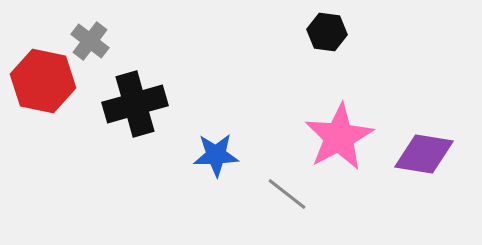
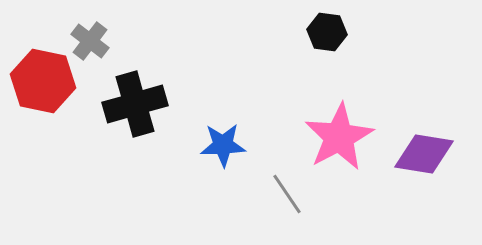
blue star: moved 7 px right, 10 px up
gray line: rotated 18 degrees clockwise
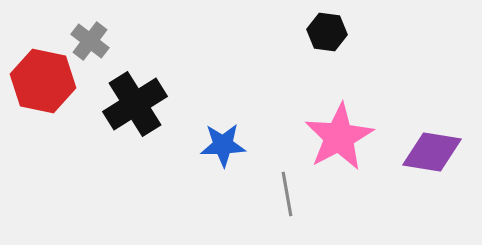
black cross: rotated 16 degrees counterclockwise
purple diamond: moved 8 px right, 2 px up
gray line: rotated 24 degrees clockwise
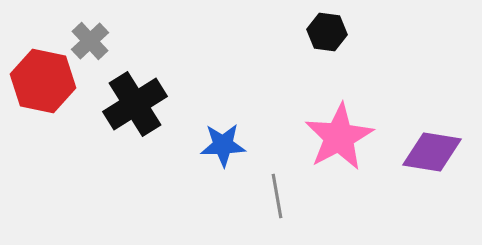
gray cross: rotated 9 degrees clockwise
gray line: moved 10 px left, 2 px down
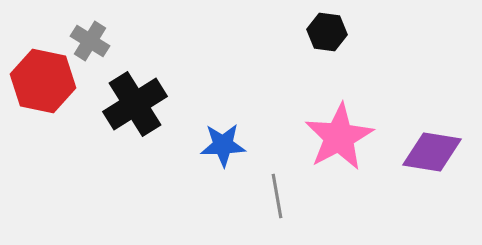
gray cross: rotated 15 degrees counterclockwise
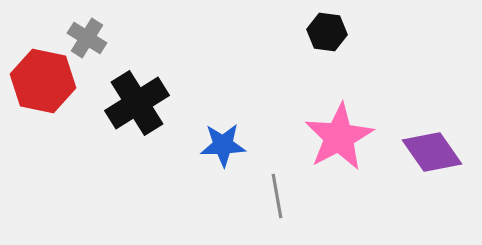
gray cross: moved 3 px left, 3 px up
black cross: moved 2 px right, 1 px up
purple diamond: rotated 46 degrees clockwise
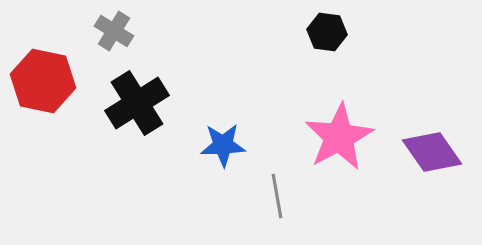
gray cross: moved 27 px right, 7 px up
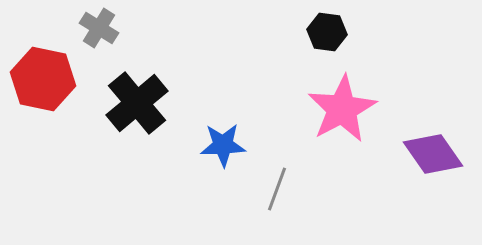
gray cross: moved 15 px left, 3 px up
red hexagon: moved 2 px up
black cross: rotated 8 degrees counterclockwise
pink star: moved 3 px right, 28 px up
purple diamond: moved 1 px right, 2 px down
gray line: moved 7 px up; rotated 30 degrees clockwise
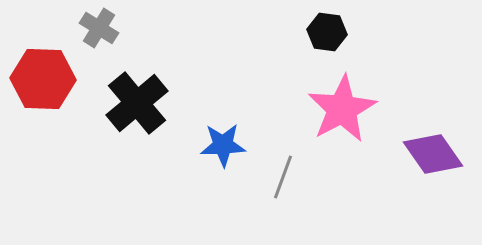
red hexagon: rotated 10 degrees counterclockwise
gray line: moved 6 px right, 12 px up
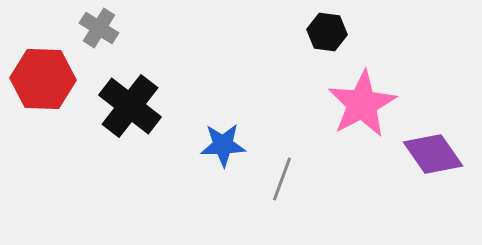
black cross: moved 7 px left, 3 px down; rotated 12 degrees counterclockwise
pink star: moved 20 px right, 5 px up
gray line: moved 1 px left, 2 px down
